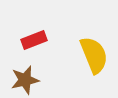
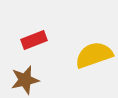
yellow semicircle: rotated 87 degrees counterclockwise
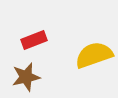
brown star: moved 1 px right, 3 px up
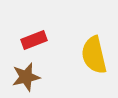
yellow semicircle: rotated 84 degrees counterclockwise
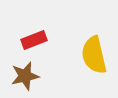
brown star: moved 1 px left, 1 px up
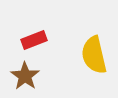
brown star: rotated 24 degrees counterclockwise
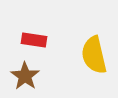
red rectangle: rotated 30 degrees clockwise
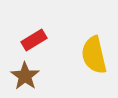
red rectangle: rotated 40 degrees counterclockwise
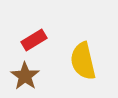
yellow semicircle: moved 11 px left, 6 px down
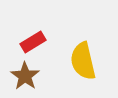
red rectangle: moved 1 px left, 2 px down
